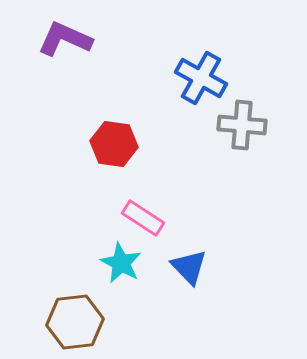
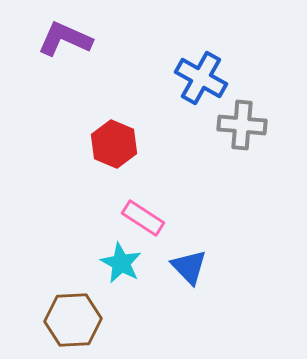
red hexagon: rotated 15 degrees clockwise
brown hexagon: moved 2 px left, 2 px up; rotated 4 degrees clockwise
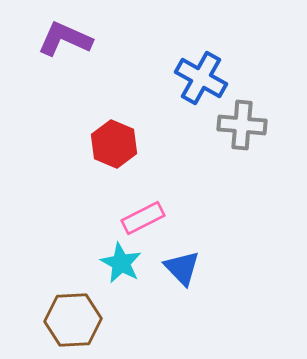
pink rectangle: rotated 60 degrees counterclockwise
blue triangle: moved 7 px left, 1 px down
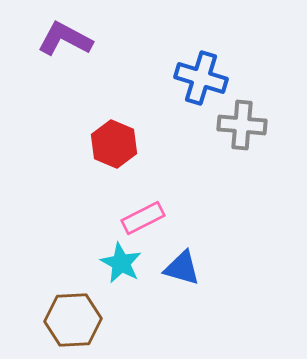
purple L-shape: rotated 4 degrees clockwise
blue cross: rotated 12 degrees counterclockwise
blue triangle: rotated 30 degrees counterclockwise
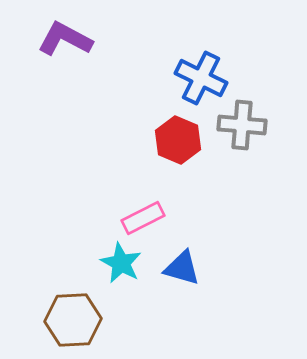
blue cross: rotated 9 degrees clockwise
red hexagon: moved 64 px right, 4 px up
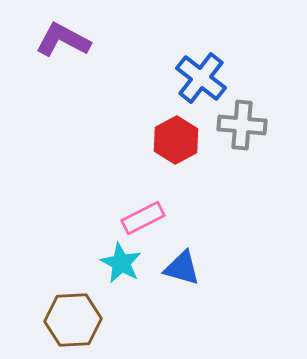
purple L-shape: moved 2 px left, 1 px down
blue cross: rotated 12 degrees clockwise
red hexagon: moved 2 px left; rotated 9 degrees clockwise
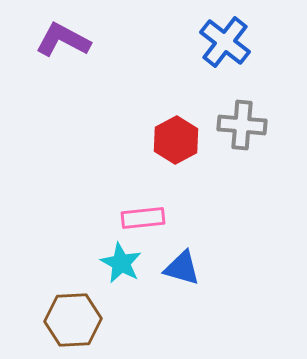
blue cross: moved 24 px right, 36 px up
pink rectangle: rotated 21 degrees clockwise
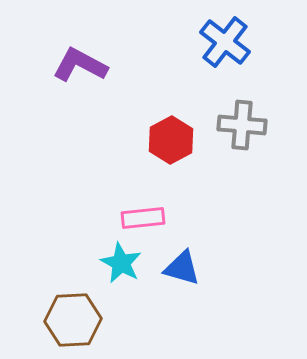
purple L-shape: moved 17 px right, 25 px down
red hexagon: moved 5 px left
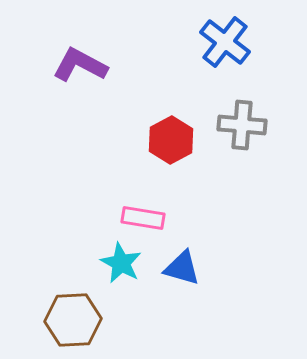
pink rectangle: rotated 15 degrees clockwise
